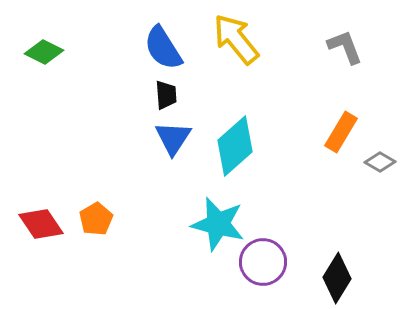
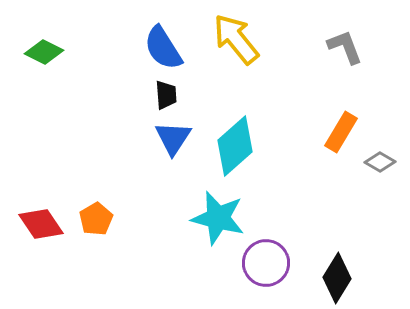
cyan star: moved 6 px up
purple circle: moved 3 px right, 1 px down
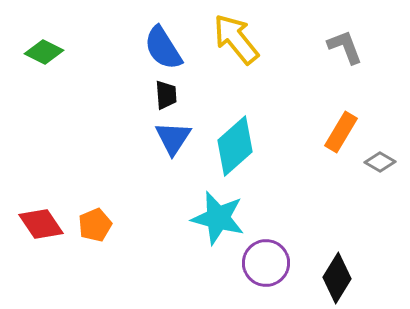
orange pentagon: moved 1 px left, 6 px down; rotated 8 degrees clockwise
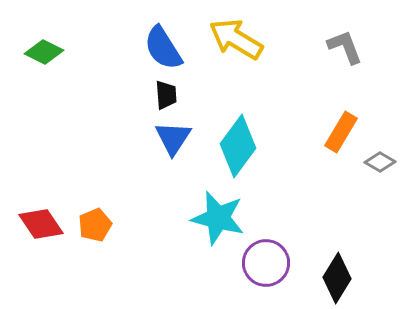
yellow arrow: rotated 20 degrees counterclockwise
cyan diamond: moved 3 px right; rotated 12 degrees counterclockwise
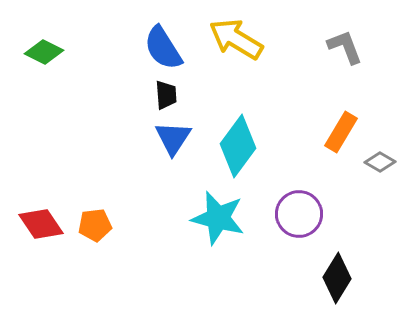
orange pentagon: rotated 16 degrees clockwise
purple circle: moved 33 px right, 49 px up
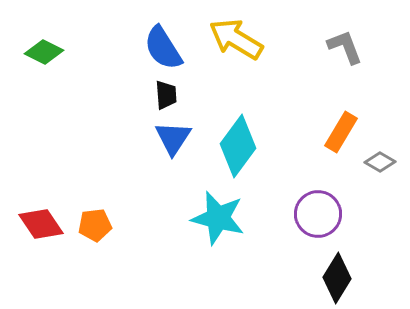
purple circle: moved 19 px right
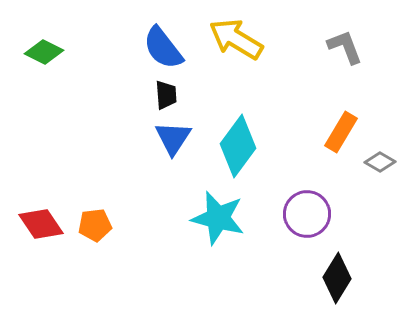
blue semicircle: rotated 6 degrees counterclockwise
purple circle: moved 11 px left
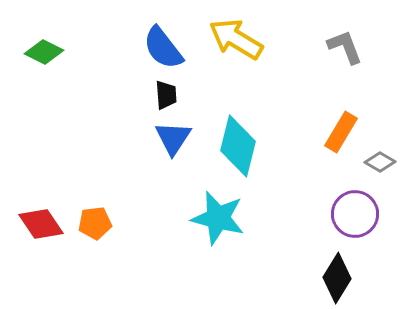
cyan diamond: rotated 22 degrees counterclockwise
purple circle: moved 48 px right
orange pentagon: moved 2 px up
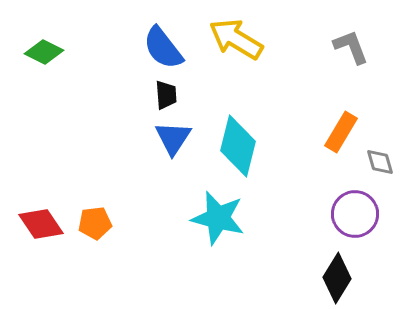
gray L-shape: moved 6 px right
gray diamond: rotated 44 degrees clockwise
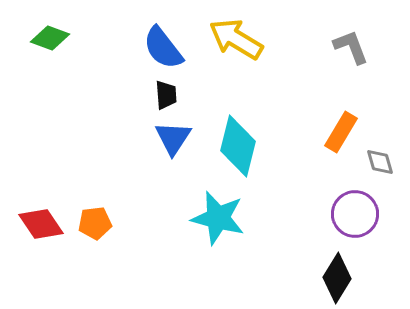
green diamond: moved 6 px right, 14 px up; rotated 6 degrees counterclockwise
